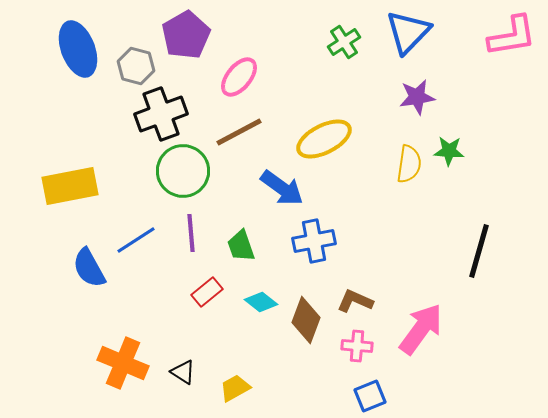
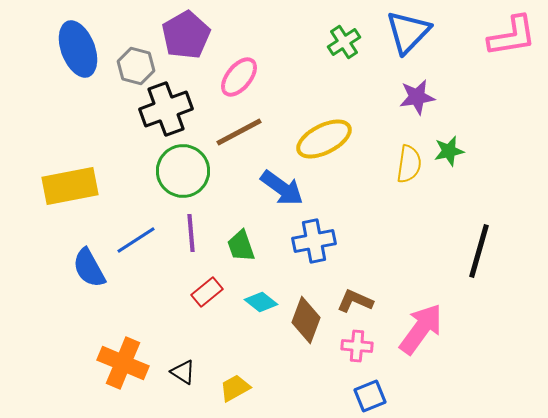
black cross: moved 5 px right, 5 px up
green star: rotated 16 degrees counterclockwise
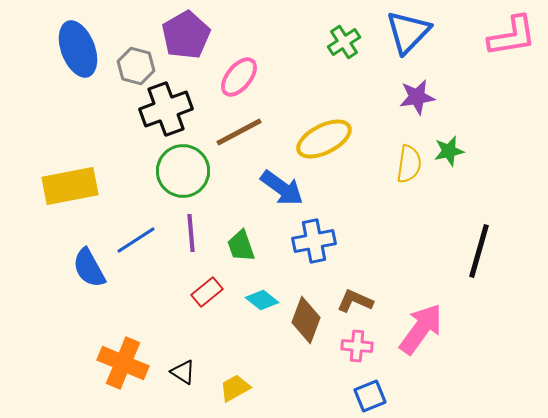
cyan diamond: moved 1 px right, 2 px up
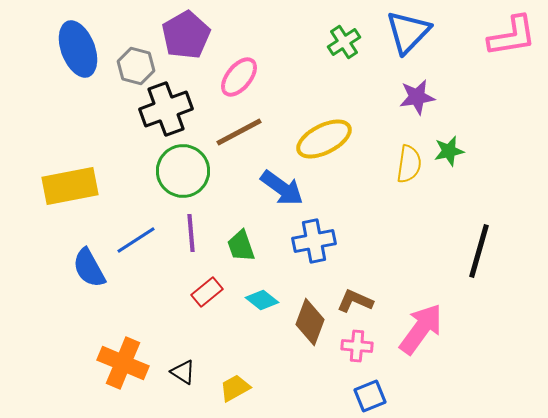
brown diamond: moved 4 px right, 2 px down
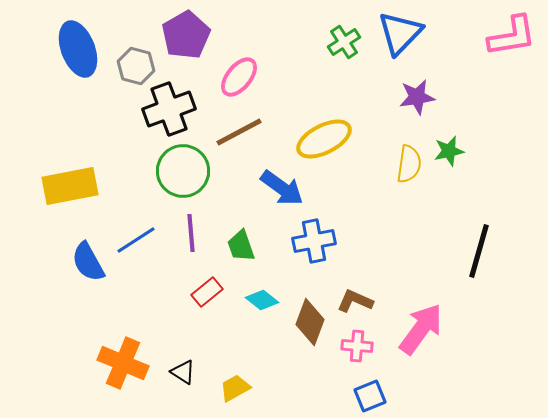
blue triangle: moved 8 px left, 1 px down
black cross: moved 3 px right
blue semicircle: moved 1 px left, 6 px up
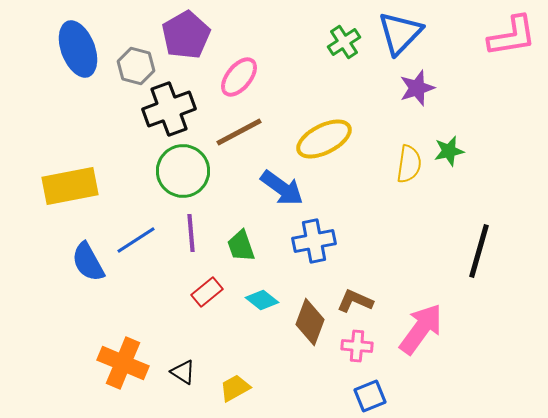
purple star: moved 9 px up; rotated 9 degrees counterclockwise
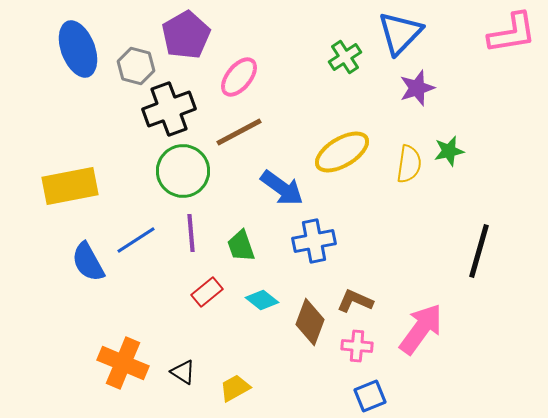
pink L-shape: moved 3 px up
green cross: moved 1 px right, 15 px down
yellow ellipse: moved 18 px right, 13 px down; rotated 4 degrees counterclockwise
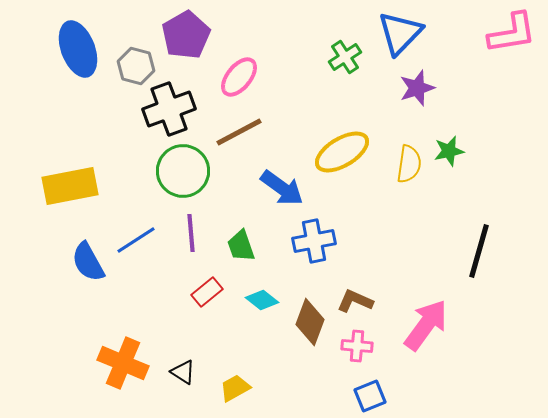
pink arrow: moved 5 px right, 4 px up
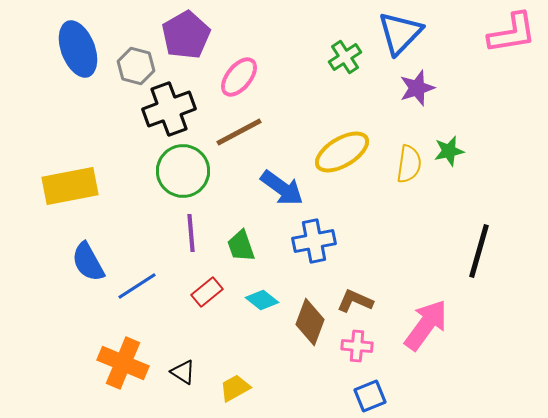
blue line: moved 1 px right, 46 px down
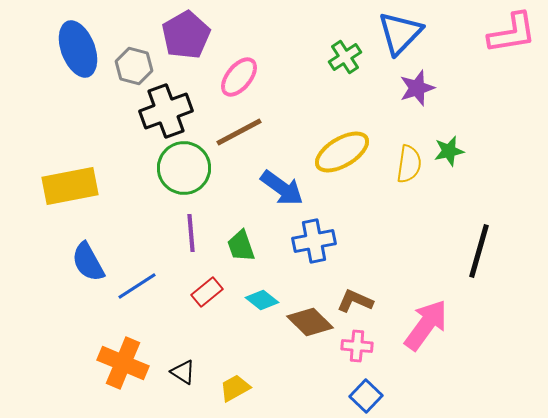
gray hexagon: moved 2 px left
black cross: moved 3 px left, 2 px down
green circle: moved 1 px right, 3 px up
brown diamond: rotated 66 degrees counterclockwise
blue square: moved 4 px left; rotated 24 degrees counterclockwise
